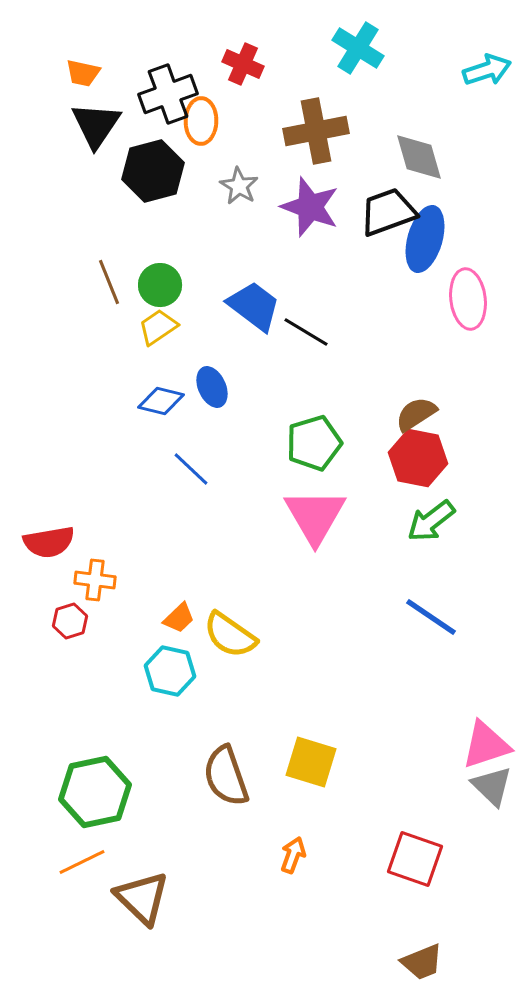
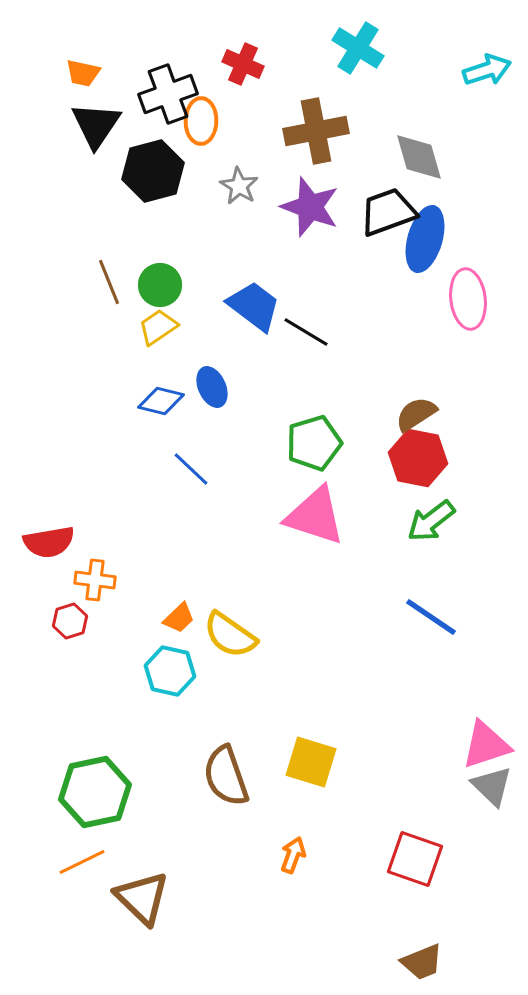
pink triangle at (315, 516): rotated 42 degrees counterclockwise
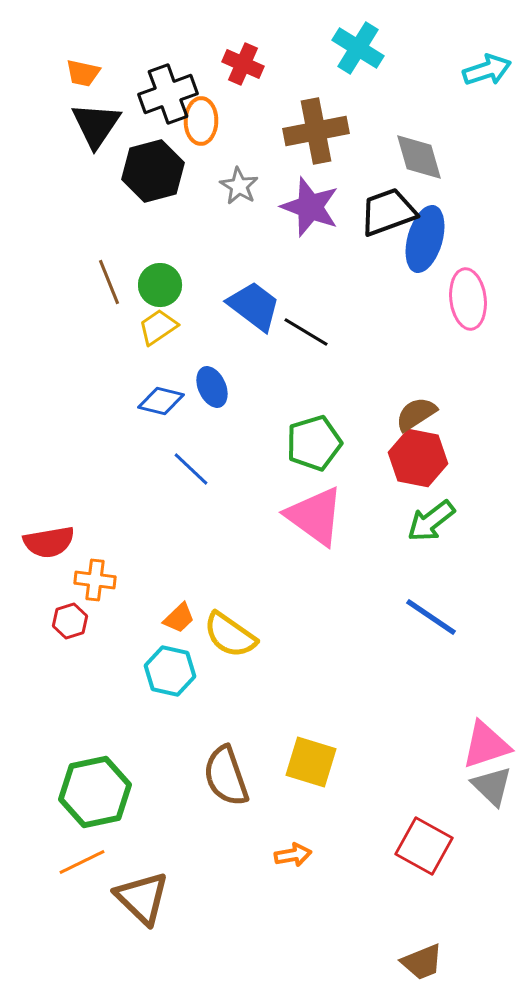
pink triangle at (315, 516): rotated 18 degrees clockwise
orange arrow at (293, 855): rotated 60 degrees clockwise
red square at (415, 859): moved 9 px right, 13 px up; rotated 10 degrees clockwise
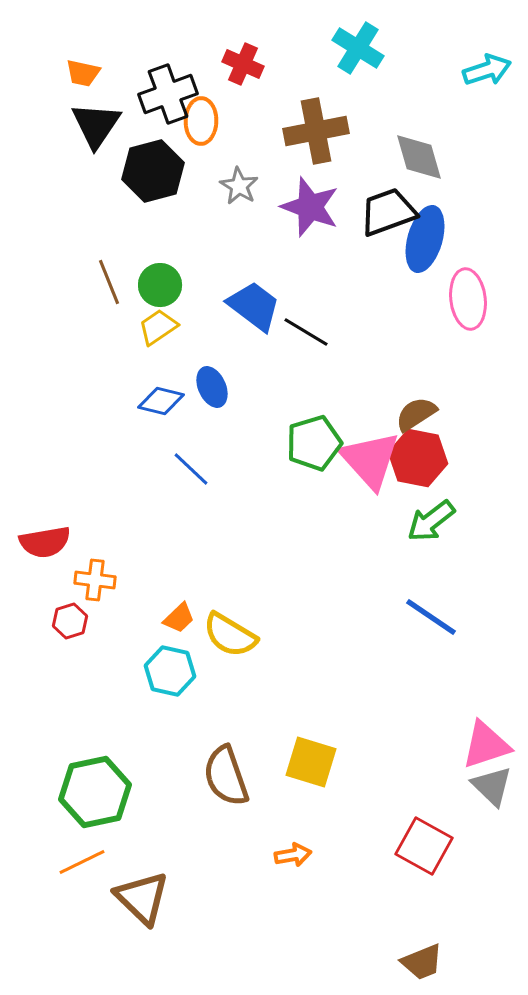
pink triangle at (315, 516): moved 55 px right, 56 px up; rotated 12 degrees clockwise
red semicircle at (49, 542): moved 4 px left
yellow semicircle at (230, 635): rotated 4 degrees counterclockwise
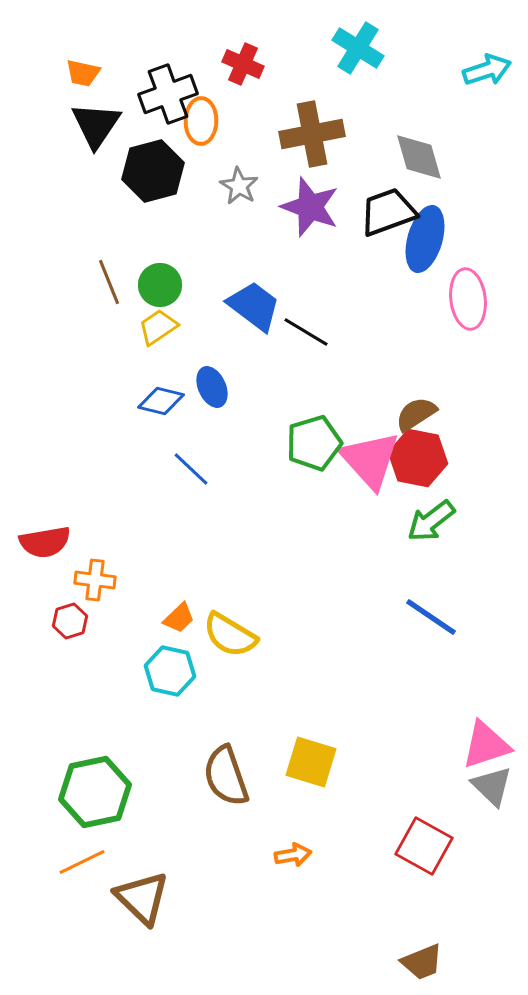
brown cross at (316, 131): moved 4 px left, 3 px down
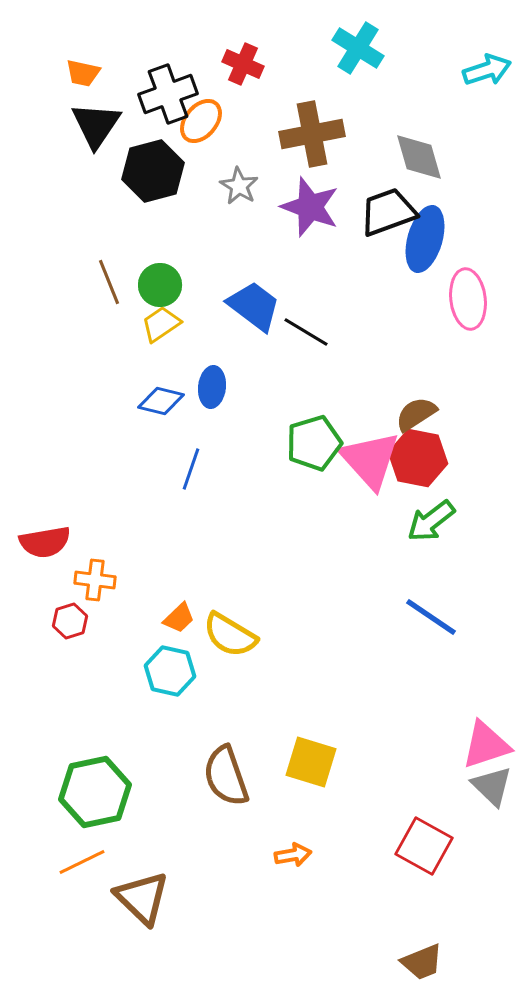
orange ellipse at (201, 121): rotated 39 degrees clockwise
yellow trapezoid at (158, 327): moved 3 px right, 3 px up
blue ellipse at (212, 387): rotated 30 degrees clockwise
blue line at (191, 469): rotated 66 degrees clockwise
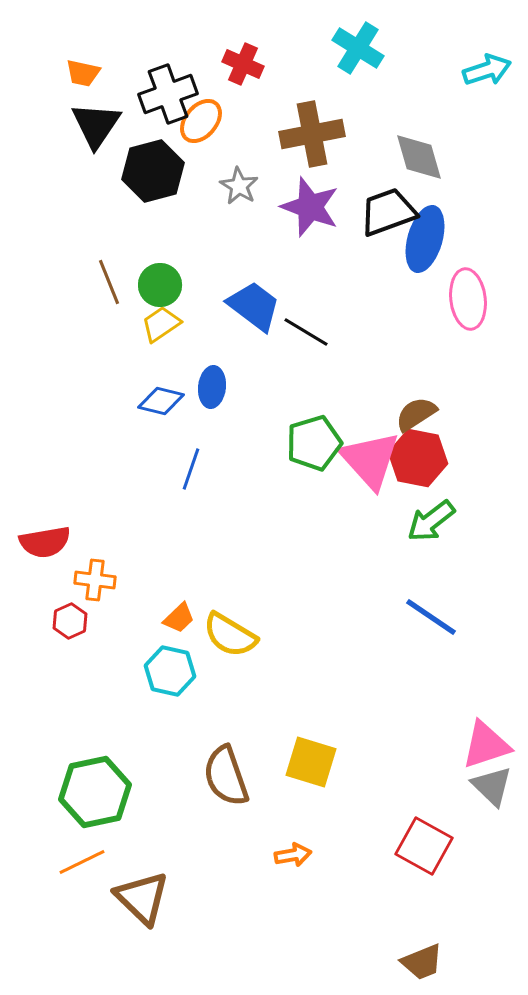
red hexagon at (70, 621): rotated 8 degrees counterclockwise
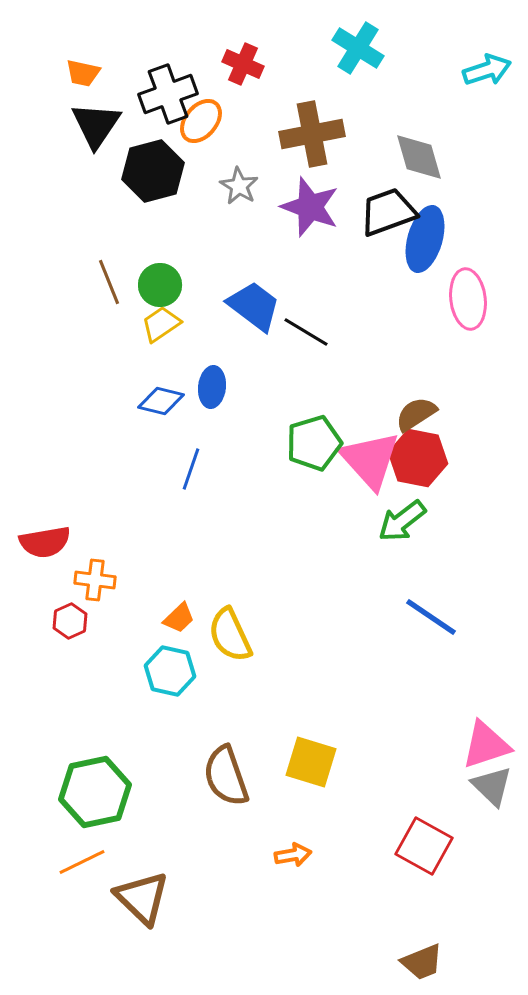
green arrow at (431, 521): moved 29 px left
yellow semicircle at (230, 635): rotated 34 degrees clockwise
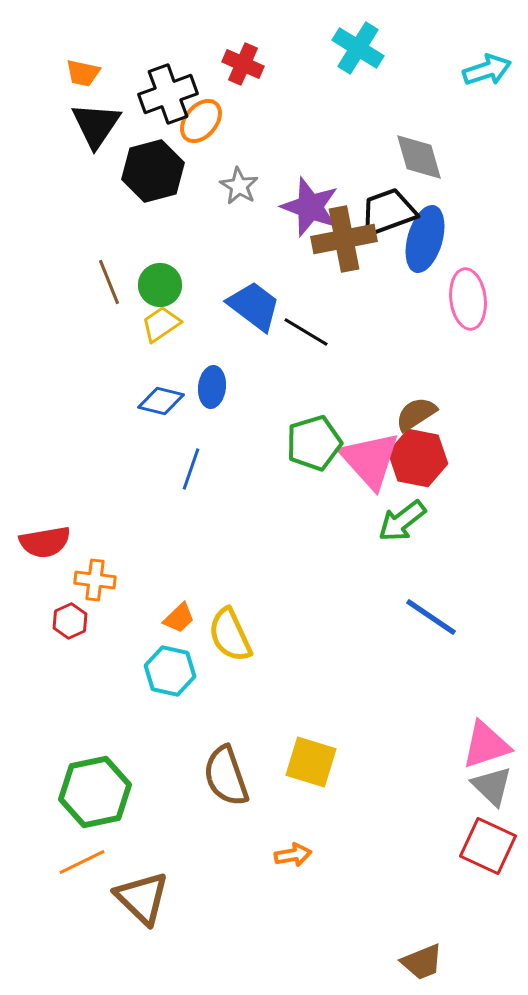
brown cross at (312, 134): moved 32 px right, 105 px down
red square at (424, 846): moved 64 px right; rotated 4 degrees counterclockwise
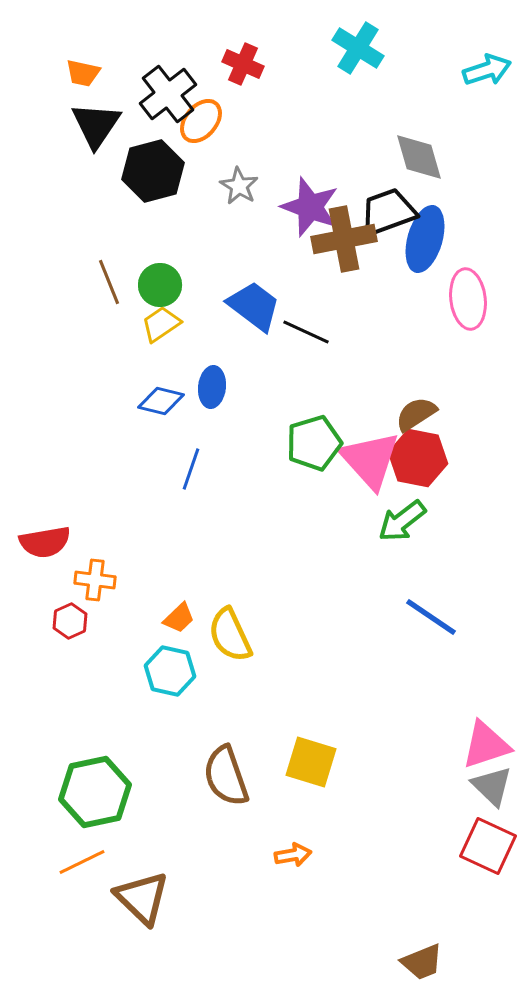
black cross at (168, 94): rotated 18 degrees counterclockwise
black line at (306, 332): rotated 6 degrees counterclockwise
